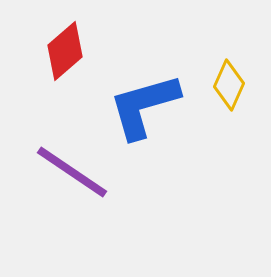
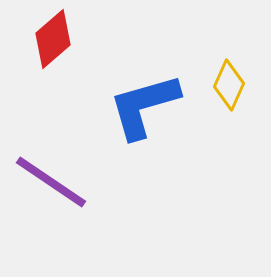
red diamond: moved 12 px left, 12 px up
purple line: moved 21 px left, 10 px down
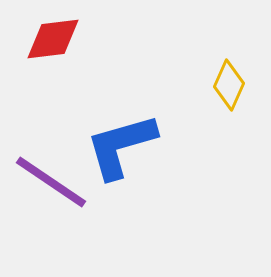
red diamond: rotated 34 degrees clockwise
blue L-shape: moved 23 px left, 40 px down
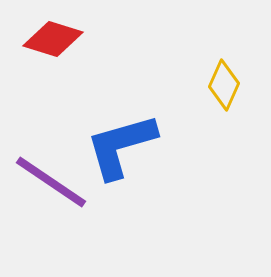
red diamond: rotated 24 degrees clockwise
yellow diamond: moved 5 px left
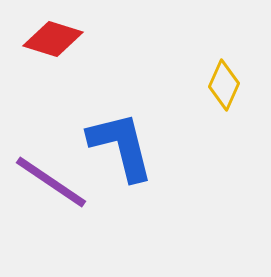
blue L-shape: rotated 92 degrees clockwise
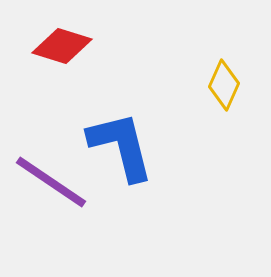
red diamond: moved 9 px right, 7 px down
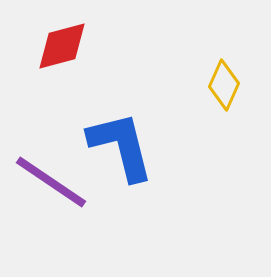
red diamond: rotated 32 degrees counterclockwise
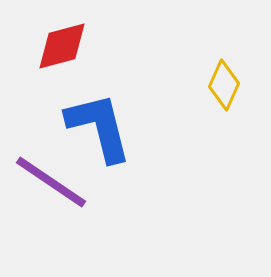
blue L-shape: moved 22 px left, 19 px up
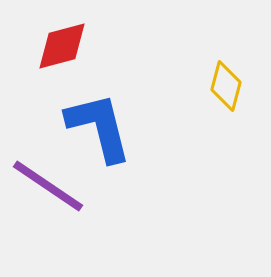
yellow diamond: moved 2 px right, 1 px down; rotated 9 degrees counterclockwise
purple line: moved 3 px left, 4 px down
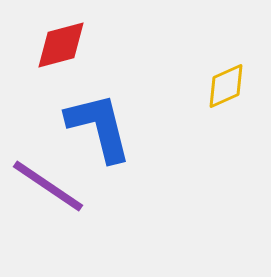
red diamond: moved 1 px left, 1 px up
yellow diamond: rotated 51 degrees clockwise
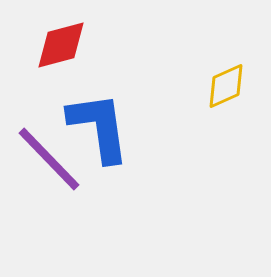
blue L-shape: rotated 6 degrees clockwise
purple line: moved 1 px right, 27 px up; rotated 12 degrees clockwise
